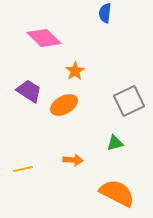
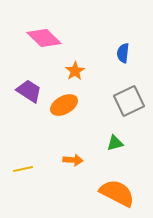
blue semicircle: moved 18 px right, 40 px down
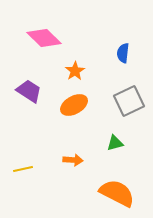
orange ellipse: moved 10 px right
